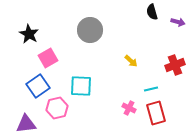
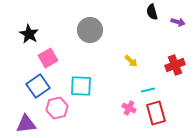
cyan line: moved 3 px left, 1 px down
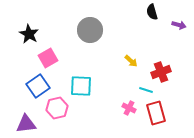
purple arrow: moved 1 px right, 3 px down
red cross: moved 14 px left, 7 px down
cyan line: moved 2 px left; rotated 32 degrees clockwise
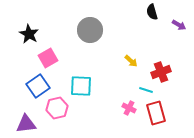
purple arrow: rotated 16 degrees clockwise
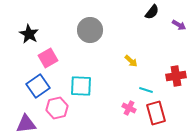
black semicircle: rotated 126 degrees counterclockwise
red cross: moved 15 px right, 4 px down; rotated 12 degrees clockwise
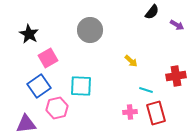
purple arrow: moved 2 px left
blue square: moved 1 px right
pink cross: moved 1 px right, 4 px down; rotated 32 degrees counterclockwise
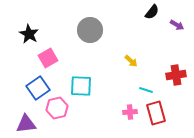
red cross: moved 1 px up
blue square: moved 1 px left, 2 px down
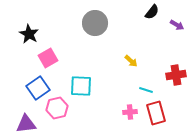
gray circle: moved 5 px right, 7 px up
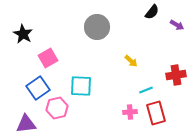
gray circle: moved 2 px right, 4 px down
black star: moved 6 px left
cyan line: rotated 40 degrees counterclockwise
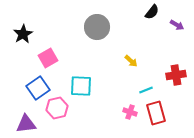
black star: rotated 12 degrees clockwise
pink cross: rotated 24 degrees clockwise
